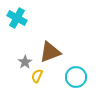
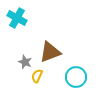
gray star: rotated 16 degrees counterclockwise
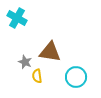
brown triangle: rotated 30 degrees clockwise
yellow semicircle: rotated 32 degrees counterclockwise
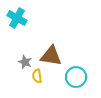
brown triangle: moved 1 px right, 4 px down
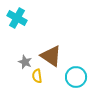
brown triangle: rotated 25 degrees clockwise
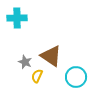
cyan cross: rotated 30 degrees counterclockwise
yellow semicircle: rotated 32 degrees clockwise
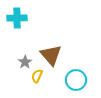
brown triangle: moved 1 px up; rotated 15 degrees clockwise
gray star: rotated 16 degrees clockwise
cyan circle: moved 3 px down
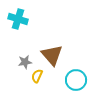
cyan cross: moved 1 px right, 1 px down; rotated 18 degrees clockwise
brown triangle: moved 1 px right
gray star: rotated 24 degrees clockwise
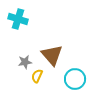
cyan circle: moved 1 px left, 1 px up
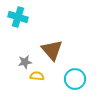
cyan cross: moved 2 px up
brown triangle: moved 5 px up
yellow semicircle: rotated 72 degrees clockwise
